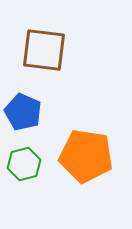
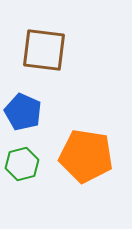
green hexagon: moved 2 px left
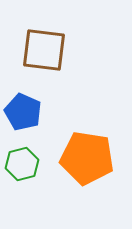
orange pentagon: moved 1 px right, 2 px down
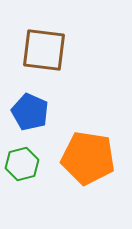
blue pentagon: moved 7 px right
orange pentagon: moved 1 px right
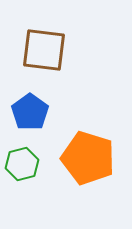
blue pentagon: rotated 12 degrees clockwise
orange pentagon: rotated 8 degrees clockwise
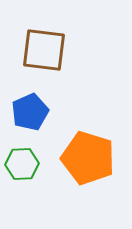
blue pentagon: rotated 12 degrees clockwise
green hexagon: rotated 12 degrees clockwise
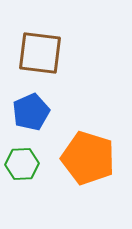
brown square: moved 4 px left, 3 px down
blue pentagon: moved 1 px right
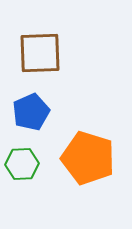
brown square: rotated 9 degrees counterclockwise
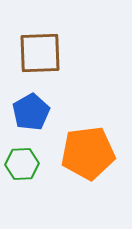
blue pentagon: rotated 6 degrees counterclockwise
orange pentagon: moved 5 px up; rotated 24 degrees counterclockwise
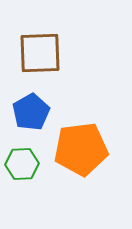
orange pentagon: moved 7 px left, 4 px up
